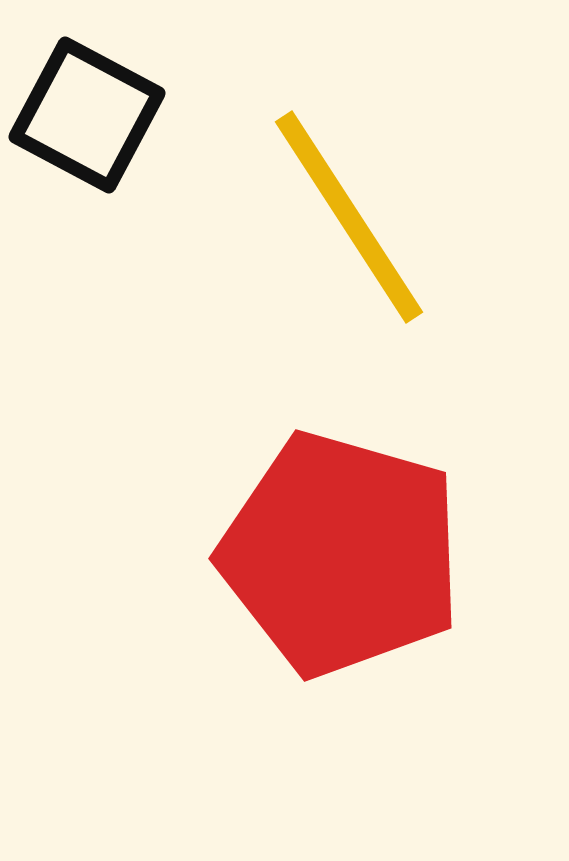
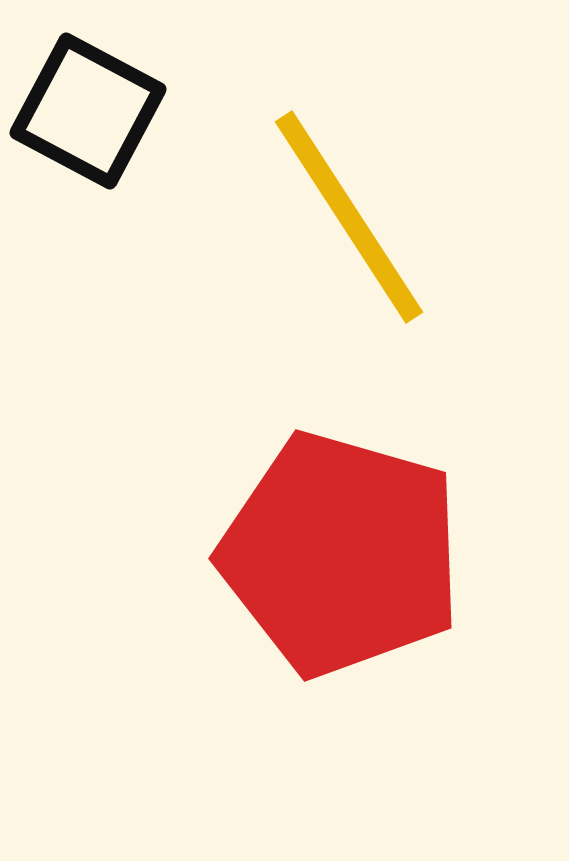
black square: moved 1 px right, 4 px up
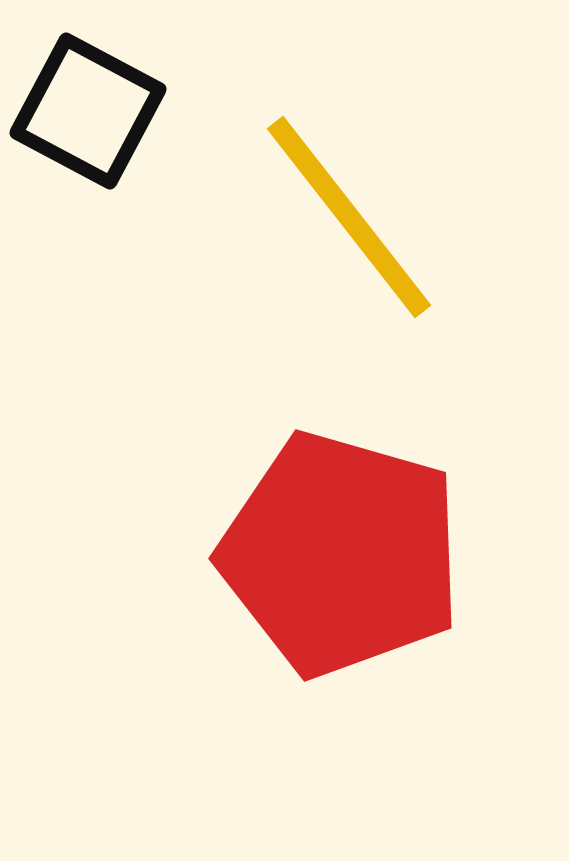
yellow line: rotated 5 degrees counterclockwise
